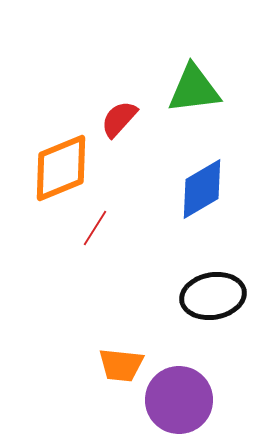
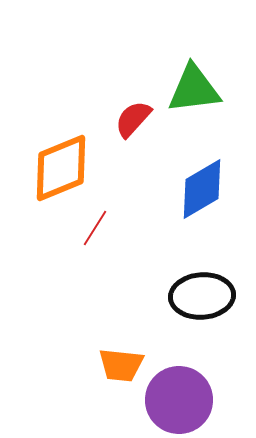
red semicircle: moved 14 px right
black ellipse: moved 11 px left; rotated 6 degrees clockwise
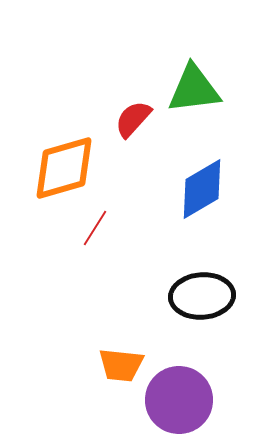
orange diamond: moved 3 px right; rotated 6 degrees clockwise
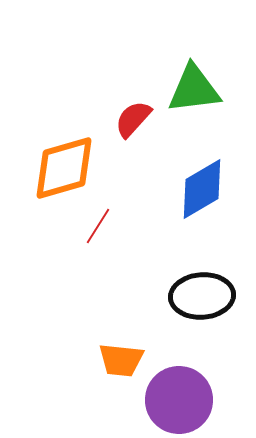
red line: moved 3 px right, 2 px up
orange trapezoid: moved 5 px up
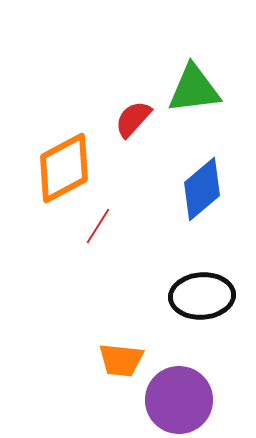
orange diamond: rotated 12 degrees counterclockwise
blue diamond: rotated 10 degrees counterclockwise
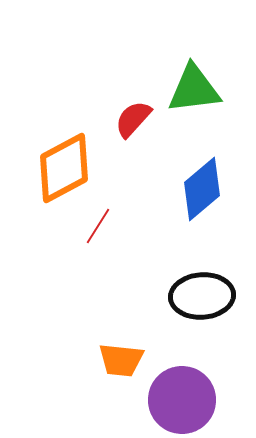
purple circle: moved 3 px right
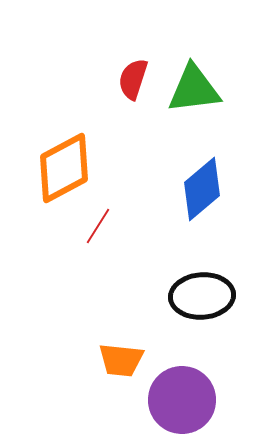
red semicircle: moved 40 px up; rotated 24 degrees counterclockwise
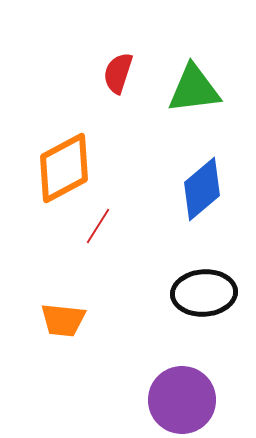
red semicircle: moved 15 px left, 6 px up
black ellipse: moved 2 px right, 3 px up
orange trapezoid: moved 58 px left, 40 px up
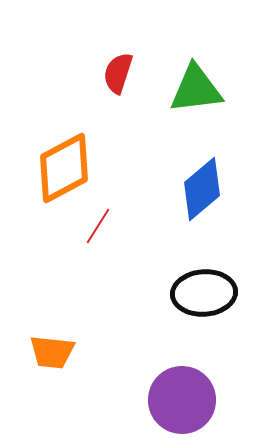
green triangle: moved 2 px right
orange trapezoid: moved 11 px left, 32 px down
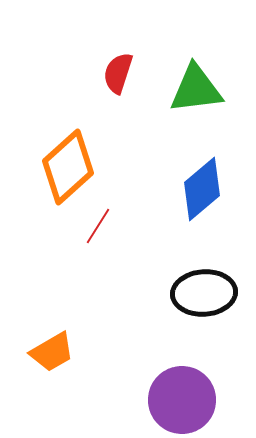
orange diamond: moved 4 px right, 1 px up; rotated 14 degrees counterclockwise
orange trapezoid: rotated 36 degrees counterclockwise
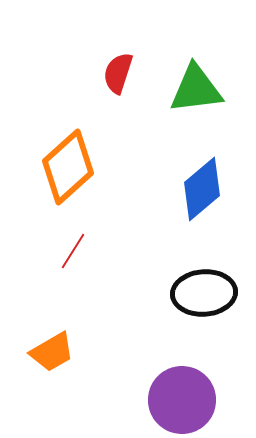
red line: moved 25 px left, 25 px down
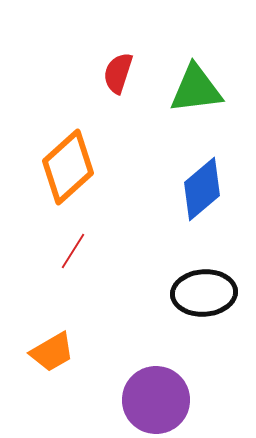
purple circle: moved 26 px left
